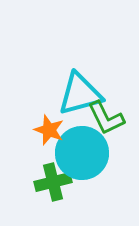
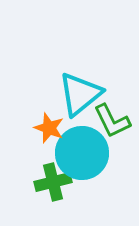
cyan triangle: rotated 24 degrees counterclockwise
green L-shape: moved 6 px right, 3 px down
orange star: moved 2 px up
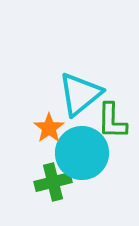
green L-shape: rotated 27 degrees clockwise
orange star: rotated 16 degrees clockwise
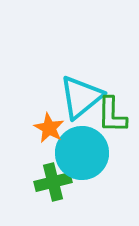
cyan triangle: moved 1 px right, 3 px down
green L-shape: moved 6 px up
orange star: rotated 8 degrees counterclockwise
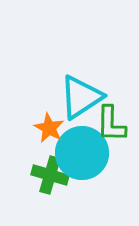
cyan triangle: rotated 6 degrees clockwise
green L-shape: moved 1 px left, 9 px down
green cross: moved 3 px left, 7 px up; rotated 30 degrees clockwise
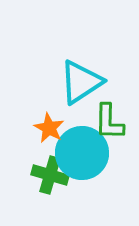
cyan triangle: moved 15 px up
green L-shape: moved 2 px left, 2 px up
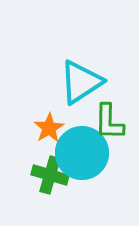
orange star: rotated 12 degrees clockwise
